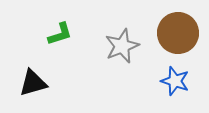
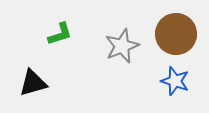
brown circle: moved 2 px left, 1 px down
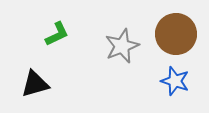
green L-shape: moved 3 px left; rotated 8 degrees counterclockwise
black triangle: moved 2 px right, 1 px down
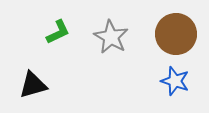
green L-shape: moved 1 px right, 2 px up
gray star: moved 11 px left, 9 px up; rotated 20 degrees counterclockwise
black triangle: moved 2 px left, 1 px down
